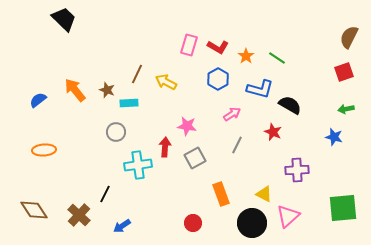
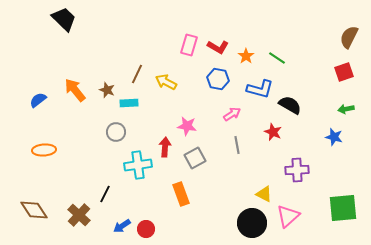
blue hexagon: rotated 20 degrees counterclockwise
gray line: rotated 36 degrees counterclockwise
orange rectangle: moved 40 px left
red circle: moved 47 px left, 6 px down
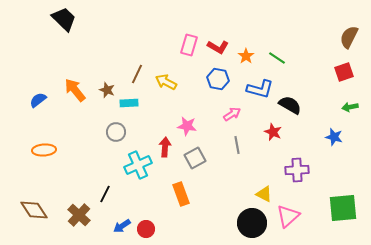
green arrow: moved 4 px right, 2 px up
cyan cross: rotated 16 degrees counterclockwise
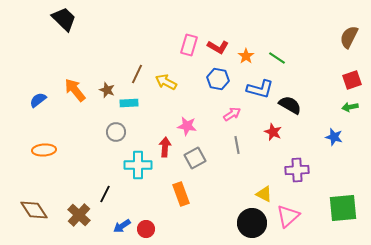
red square: moved 8 px right, 8 px down
cyan cross: rotated 24 degrees clockwise
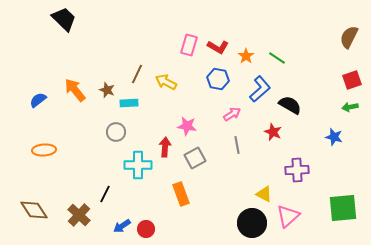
blue L-shape: rotated 56 degrees counterclockwise
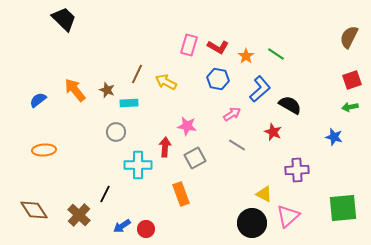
green line: moved 1 px left, 4 px up
gray line: rotated 48 degrees counterclockwise
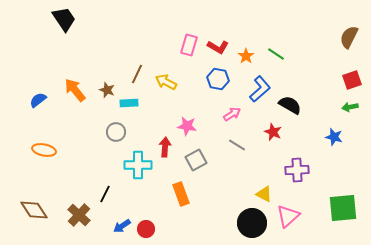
black trapezoid: rotated 12 degrees clockwise
orange ellipse: rotated 15 degrees clockwise
gray square: moved 1 px right, 2 px down
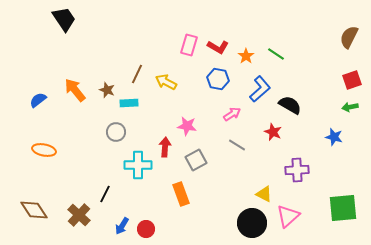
blue arrow: rotated 24 degrees counterclockwise
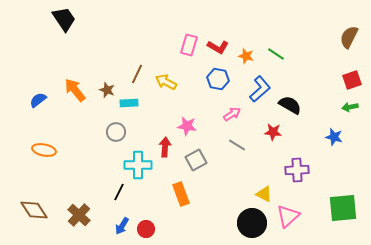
orange star: rotated 21 degrees counterclockwise
red star: rotated 18 degrees counterclockwise
black line: moved 14 px right, 2 px up
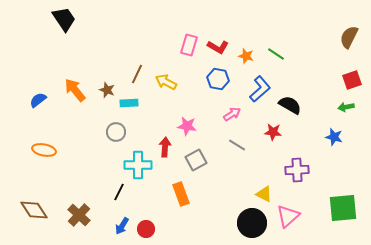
green arrow: moved 4 px left
